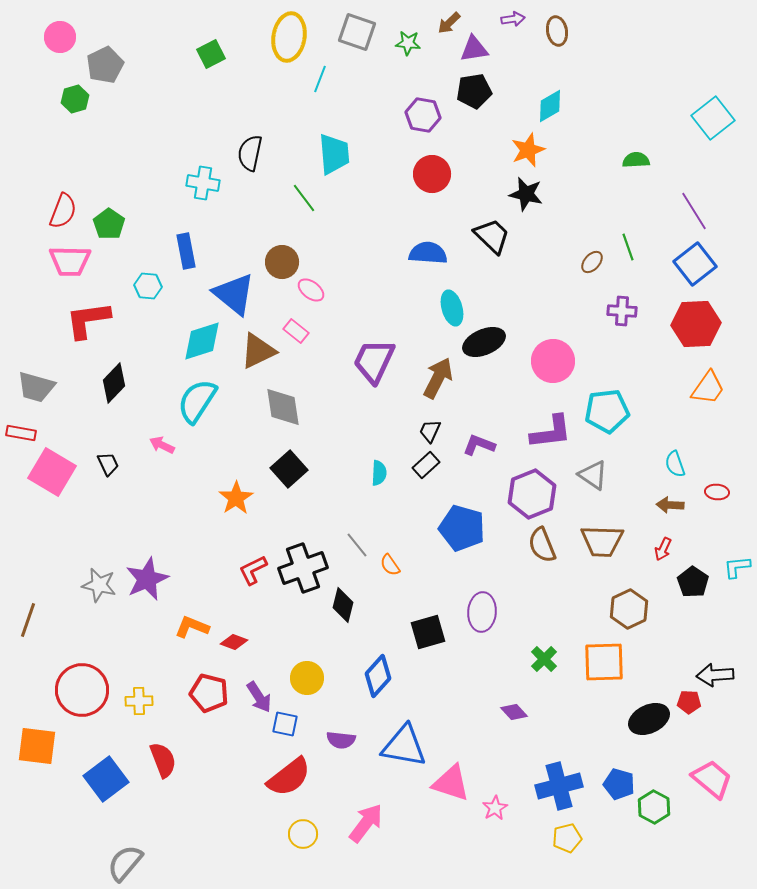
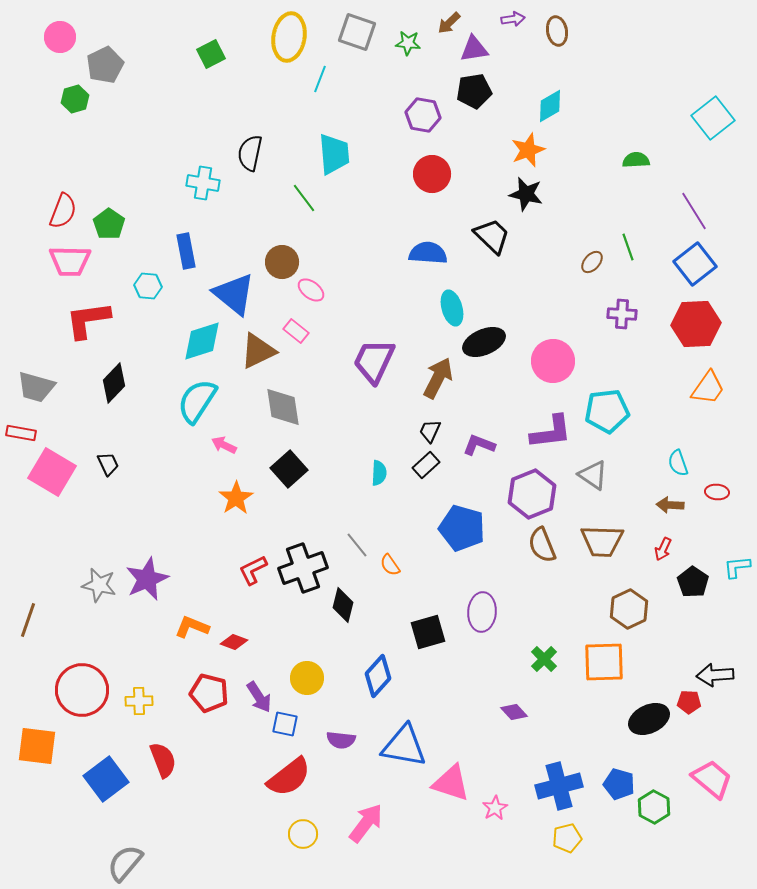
purple cross at (622, 311): moved 3 px down
pink arrow at (162, 445): moved 62 px right
cyan semicircle at (675, 464): moved 3 px right, 1 px up
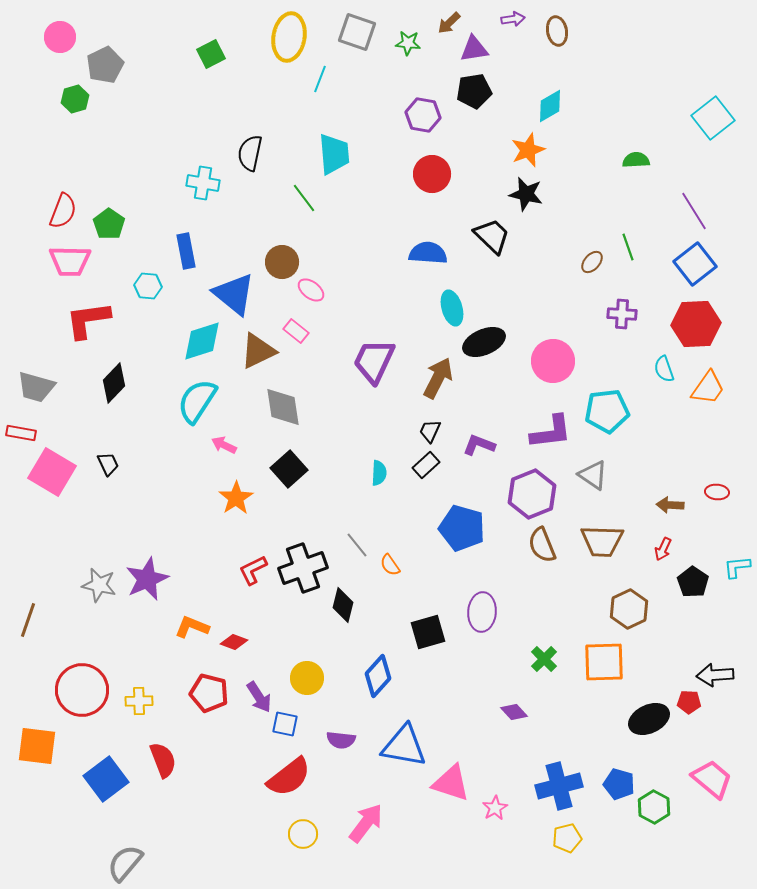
cyan semicircle at (678, 463): moved 14 px left, 94 px up
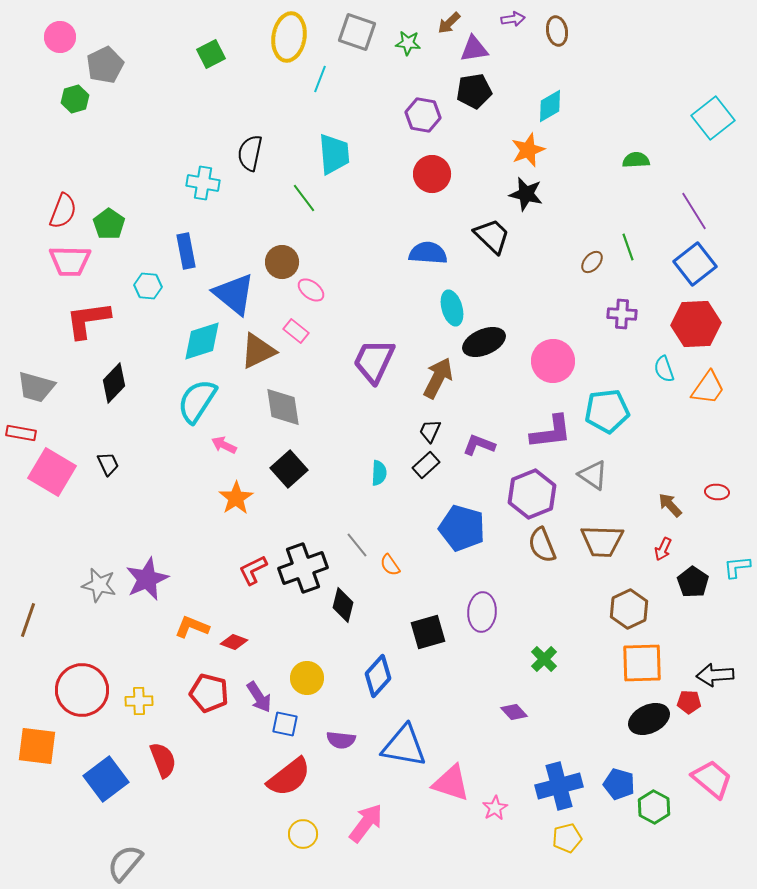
brown arrow at (670, 505): rotated 44 degrees clockwise
orange square at (604, 662): moved 38 px right, 1 px down
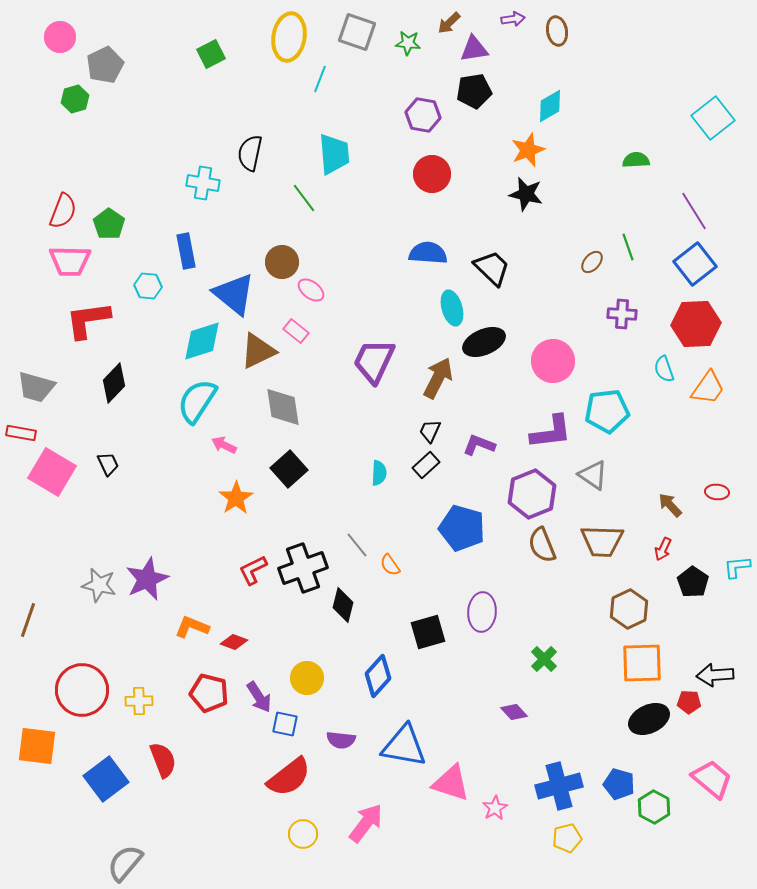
black trapezoid at (492, 236): moved 32 px down
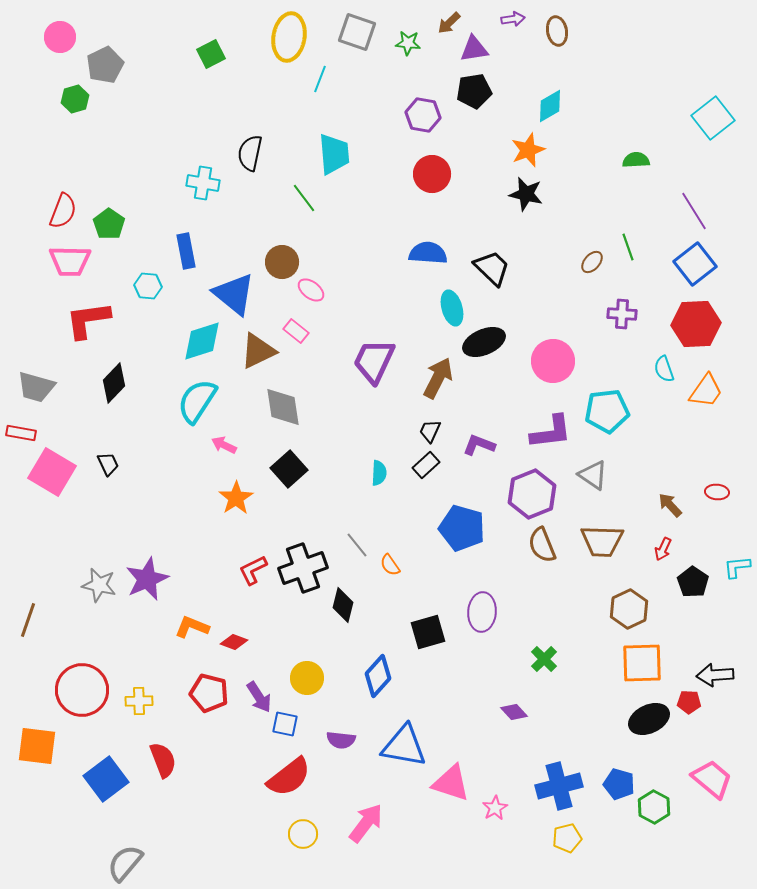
orange trapezoid at (708, 388): moved 2 px left, 3 px down
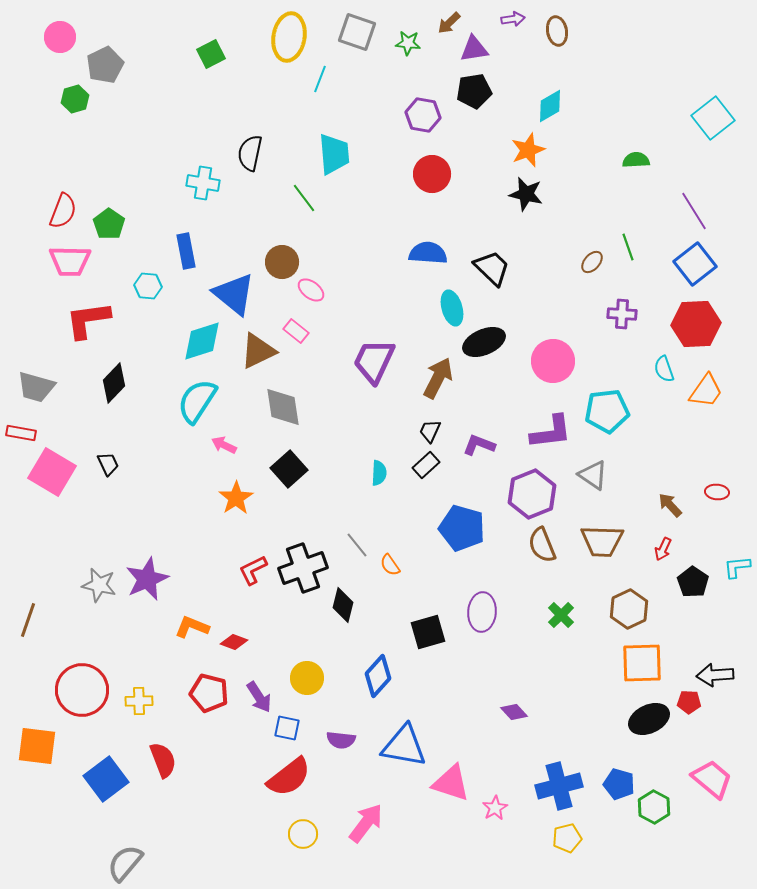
green cross at (544, 659): moved 17 px right, 44 px up
blue square at (285, 724): moved 2 px right, 4 px down
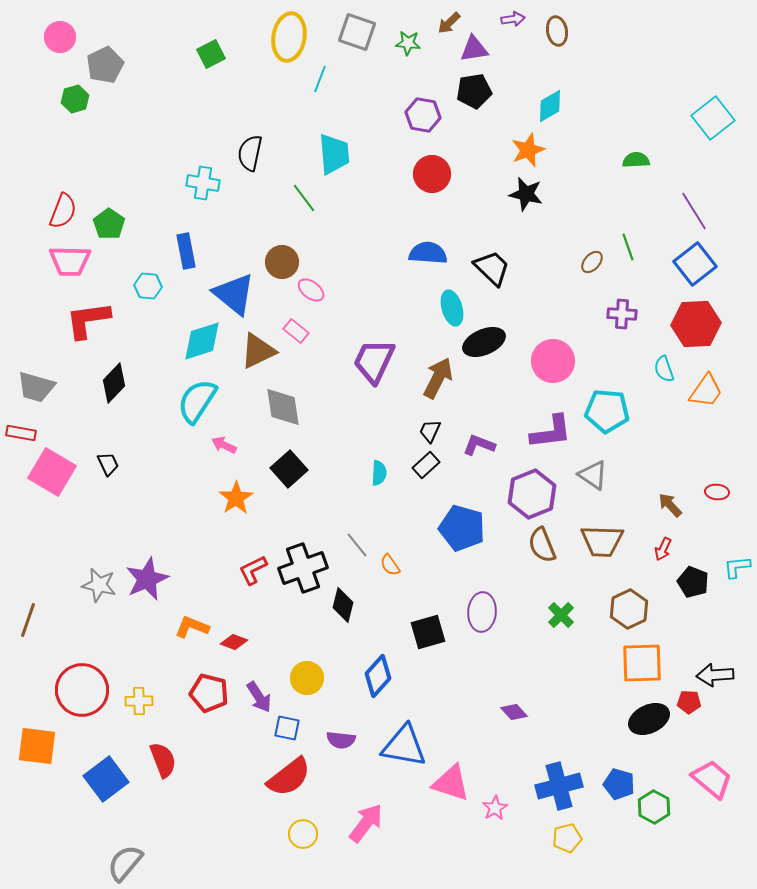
cyan pentagon at (607, 411): rotated 12 degrees clockwise
black pentagon at (693, 582): rotated 12 degrees counterclockwise
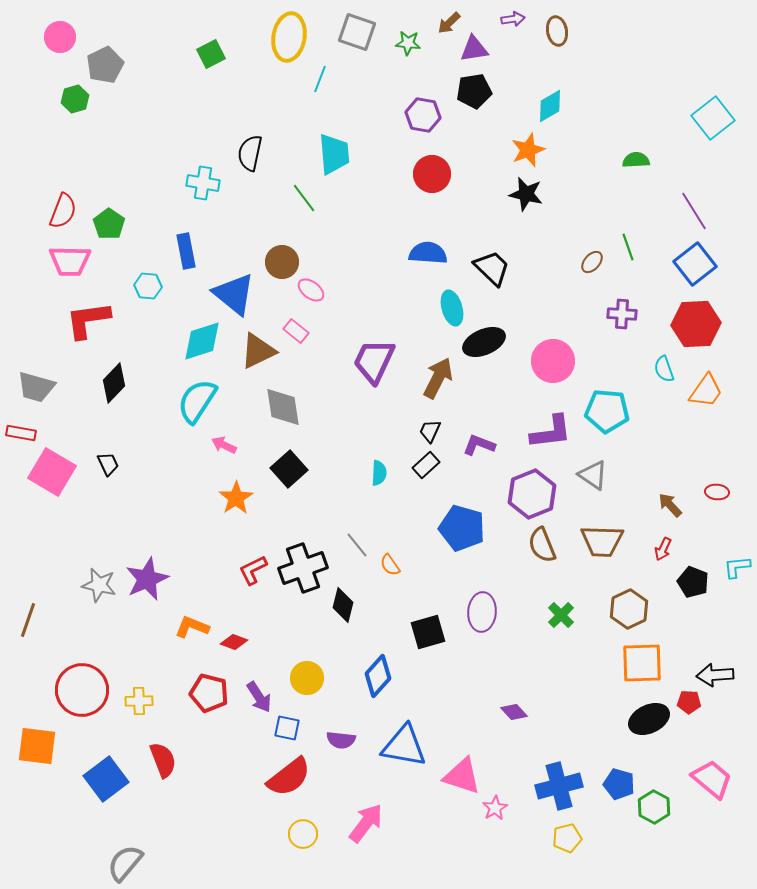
pink triangle at (451, 783): moved 11 px right, 7 px up
